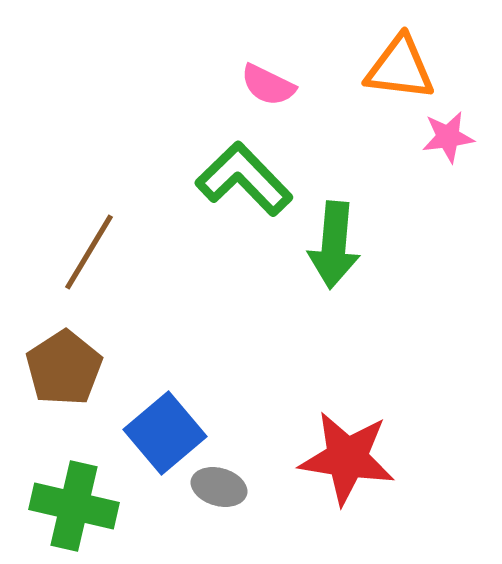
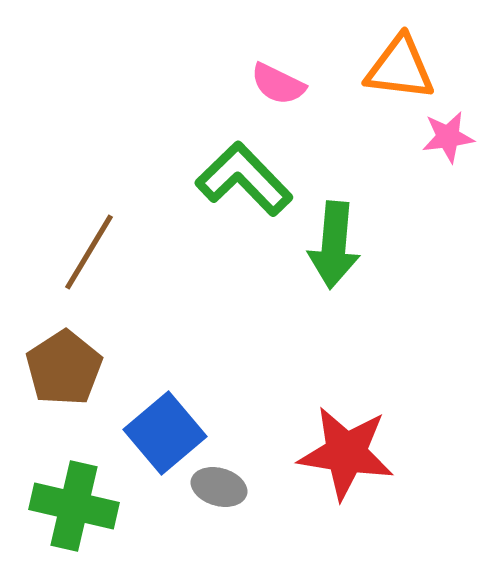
pink semicircle: moved 10 px right, 1 px up
red star: moved 1 px left, 5 px up
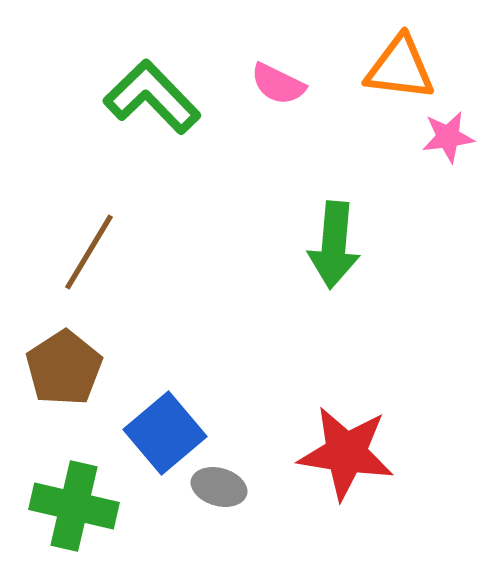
green L-shape: moved 92 px left, 82 px up
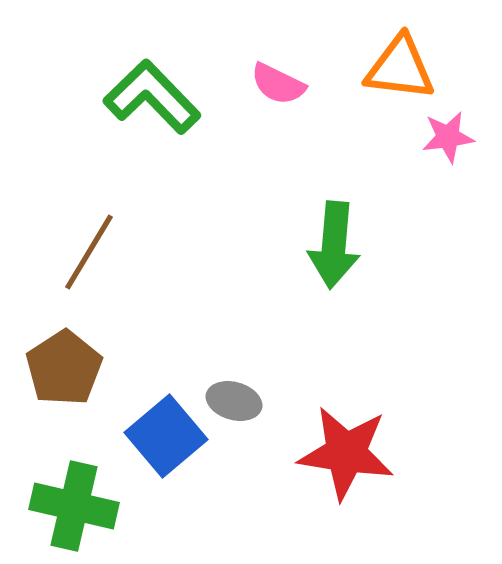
blue square: moved 1 px right, 3 px down
gray ellipse: moved 15 px right, 86 px up
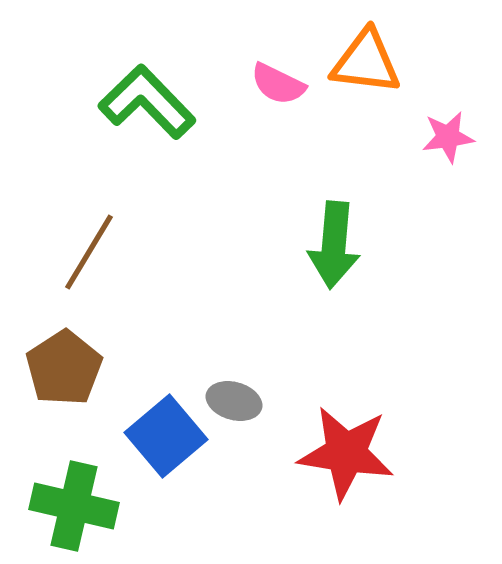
orange triangle: moved 34 px left, 6 px up
green L-shape: moved 5 px left, 5 px down
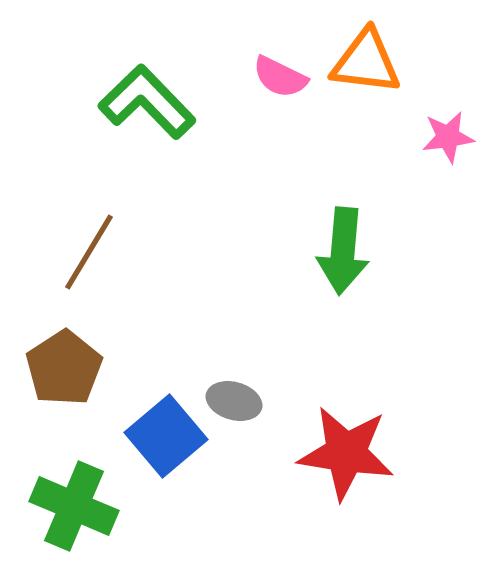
pink semicircle: moved 2 px right, 7 px up
green arrow: moved 9 px right, 6 px down
green cross: rotated 10 degrees clockwise
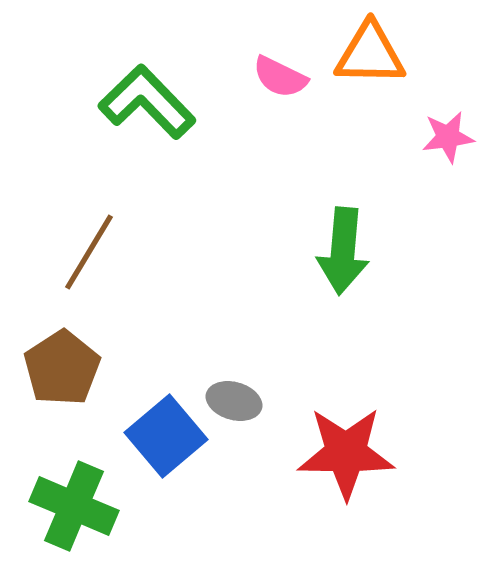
orange triangle: moved 4 px right, 8 px up; rotated 6 degrees counterclockwise
brown pentagon: moved 2 px left
red star: rotated 8 degrees counterclockwise
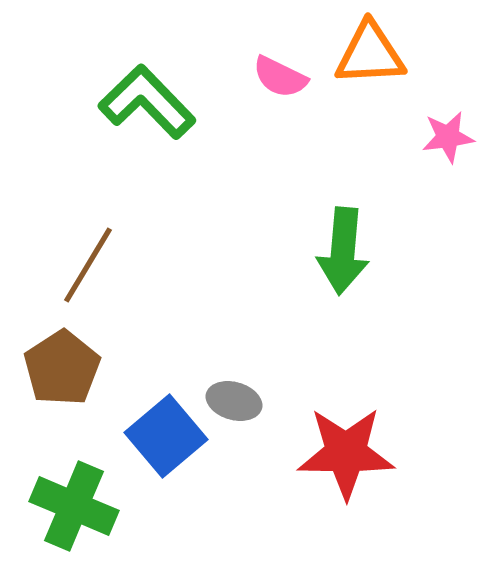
orange triangle: rotated 4 degrees counterclockwise
brown line: moved 1 px left, 13 px down
